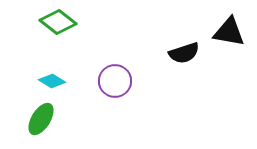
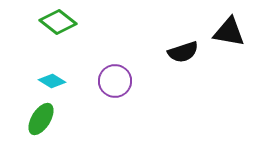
black semicircle: moved 1 px left, 1 px up
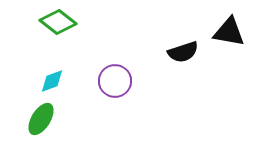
cyan diamond: rotated 52 degrees counterclockwise
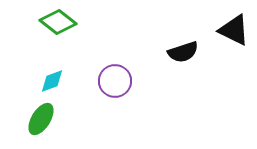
black triangle: moved 5 px right, 2 px up; rotated 16 degrees clockwise
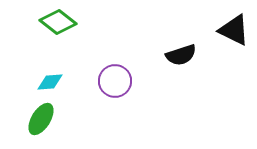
black semicircle: moved 2 px left, 3 px down
cyan diamond: moved 2 px left, 1 px down; rotated 16 degrees clockwise
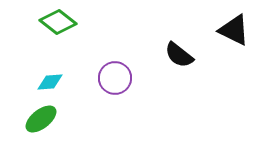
black semicircle: moved 2 px left; rotated 56 degrees clockwise
purple circle: moved 3 px up
green ellipse: rotated 20 degrees clockwise
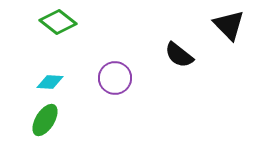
black triangle: moved 5 px left, 5 px up; rotated 20 degrees clockwise
cyan diamond: rotated 8 degrees clockwise
green ellipse: moved 4 px right, 1 px down; rotated 20 degrees counterclockwise
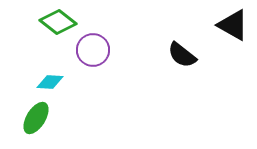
black triangle: moved 4 px right; rotated 16 degrees counterclockwise
black semicircle: moved 3 px right
purple circle: moved 22 px left, 28 px up
green ellipse: moved 9 px left, 2 px up
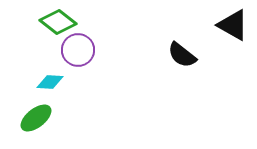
purple circle: moved 15 px left
green ellipse: rotated 20 degrees clockwise
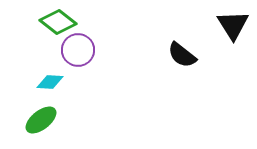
black triangle: rotated 28 degrees clockwise
green ellipse: moved 5 px right, 2 px down
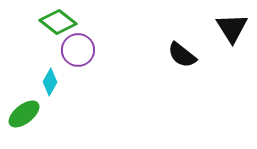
black triangle: moved 1 px left, 3 px down
cyan diamond: rotated 64 degrees counterclockwise
green ellipse: moved 17 px left, 6 px up
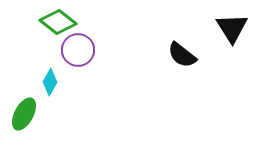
green ellipse: rotated 24 degrees counterclockwise
